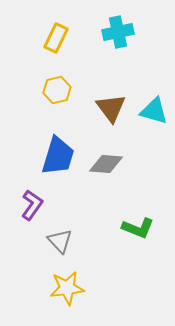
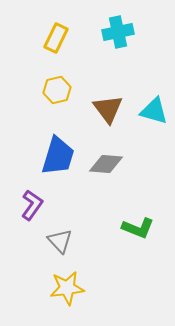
brown triangle: moved 3 px left, 1 px down
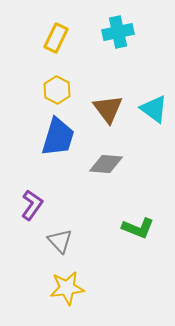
yellow hexagon: rotated 20 degrees counterclockwise
cyan triangle: moved 2 px up; rotated 20 degrees clockwise
blue trapezoid: moved 19 px up
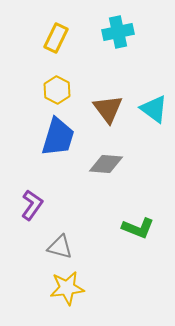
gray triangle: moved 6 px down; rotated 32 degrees counterclockwise
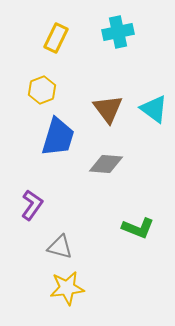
yellow hexagon: moved 15 px left; rotated 12 degrees clockwise
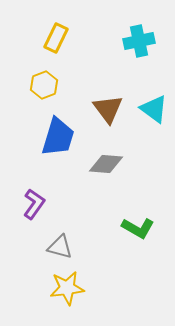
cyan cross: moved 21 px right, 9 px down
yellow hexagon: moved 2 px right, 5 px up
purple L-shape: moved 2 px right, 1 px up
green L-shape: rotated 8 degrees clockwise
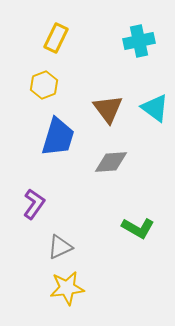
cyan triangle: moved 1 px right, 1 px up
gray diamond: moved 5 px right, 2 px up; rotated 8 degrees counterclockwise
gray triangle: rotated 40 degrees counterclockwise
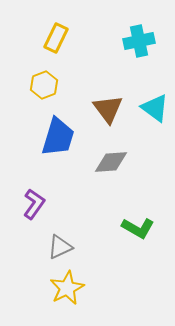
yellow star: rotated 20 degrees counterclockwise
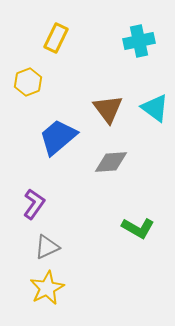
yellow hexagon: moved 16 px left, 3 px up
blue trapezoid: rotated 147 degrees counterclockwise
gray triangle: moved 13 px left
yellow star: moved 20 px left
